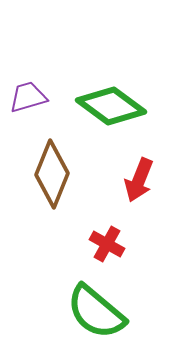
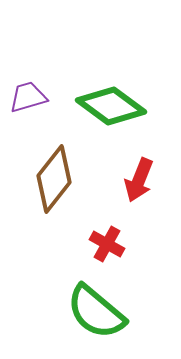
brown diamond: moved 2 px right, 5 px down; rotated 16 degrees clockwise
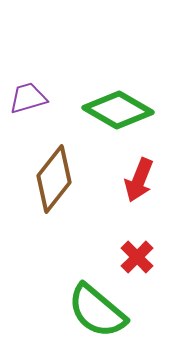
purple trapezoid: moved 1 px down
green diamond: moved 7 px right, 4 px down; rotated 6 degrees counterclockwise
red cross: moved 30 px right, 13 px down; rotated 16 degrees clockwise
green semicircle: moved 1 px right, 1 px up
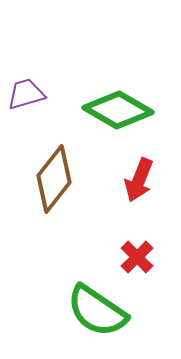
purple trapezoid: moved 2 px left, 4 px up
green semicircle: rotated 6 degrees counterclockwise
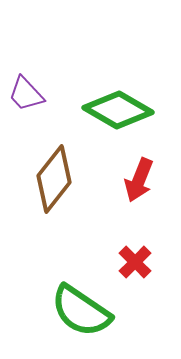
purple trapezoid: rotated 117 degrees counterclockwise
red cross: moved 2 px left, 5 px down
green semicircle: moved 16 px left
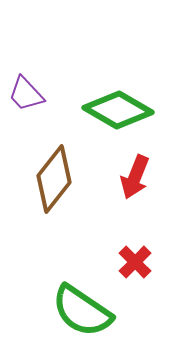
red arrow: moved 4 px left, 3 px up
green semicircle: moved 1 px right
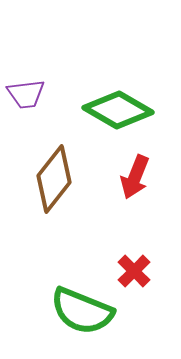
purple trapezoid: rotated 54 degrees counterclockwise
red cross: moved 1 px left, 9 px down
green semicircle: rotated 12 degrees counterclockwise
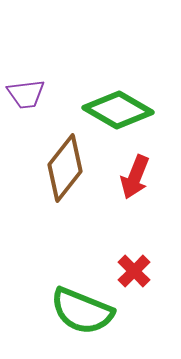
brown diamond: moved 11 px right, 11 px up
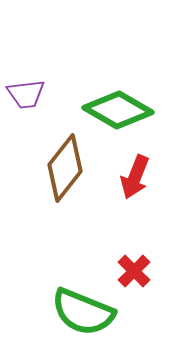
green semicircle: moved 1 px right, 1 px down
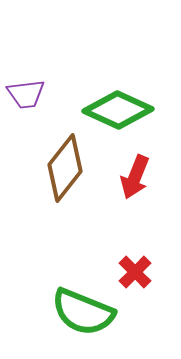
green diamond: rotated 6 degrees counterclockwise
red cross: moved 1 px right, 1 px down
